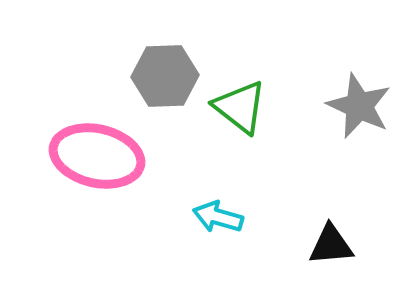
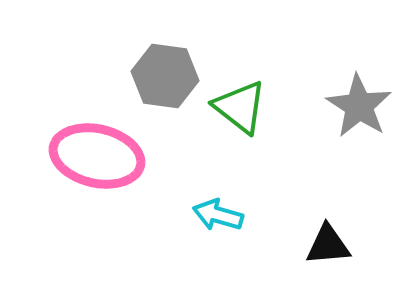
gray hexagon: rotated 10 degrees clockwise
gray star: rotated 8 degrees clockwise
cyan arrow: moved 2 px up
black triangle: moved 3 px left
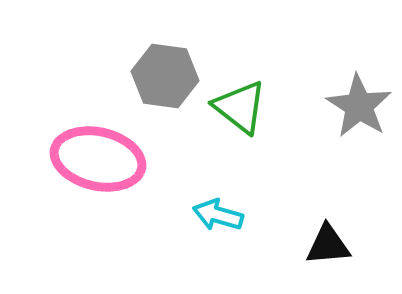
pink ellipse: moved 1 px right, 3 px down
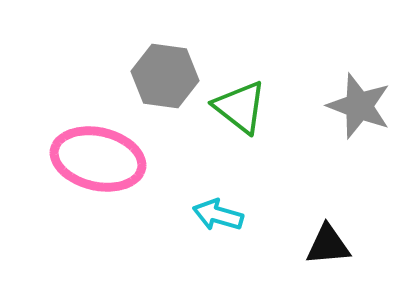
gray star: rotated 12 degrees counterclockwise
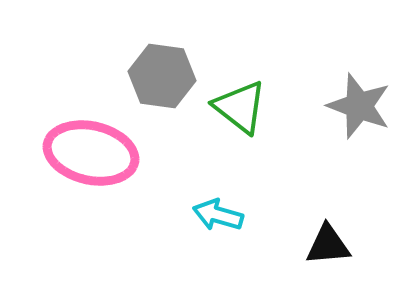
gray hexagon: moved 3 px left
pink ellipse: moved 7 px left, 6 px up
